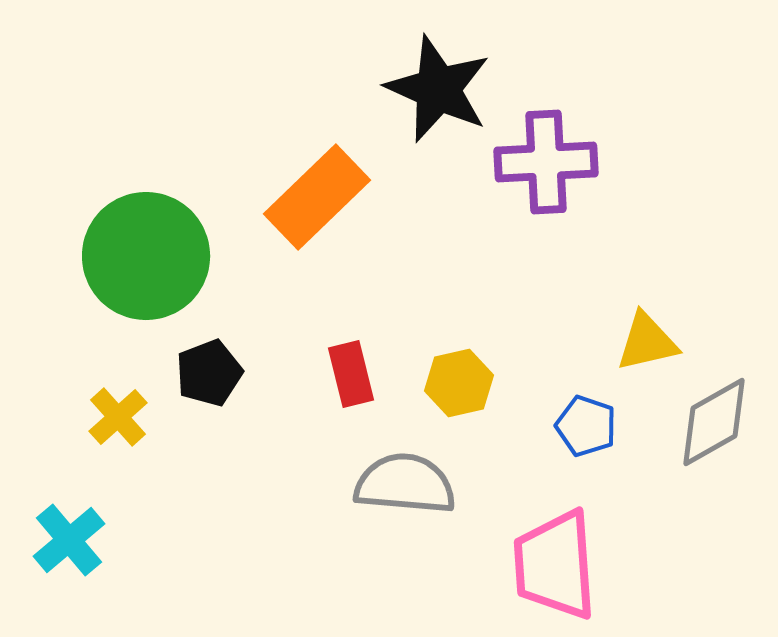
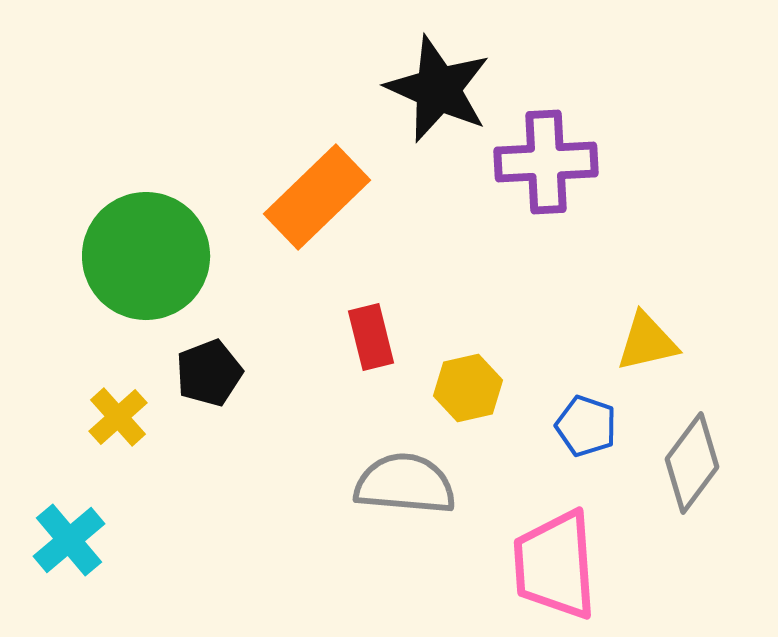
red rectangle: moved 20 px right, 37 px up
yellow hexagon: moved 9 px right, 5 px down
gray diamond: moved 22 px left, 41 px down; rotated 24 degrees counterclockwise
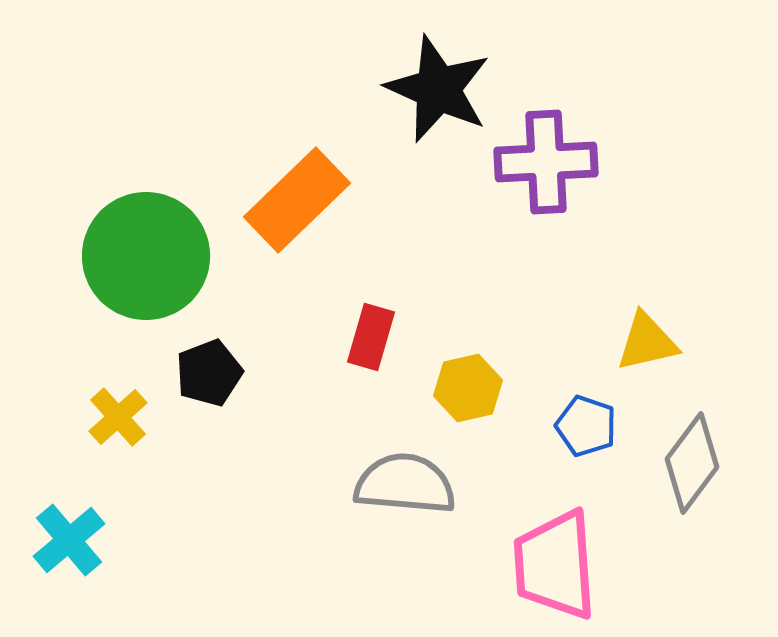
orange rectangle: moved 20 px left, 3 px down
red rectangle: rotated 30 degrees clockwise
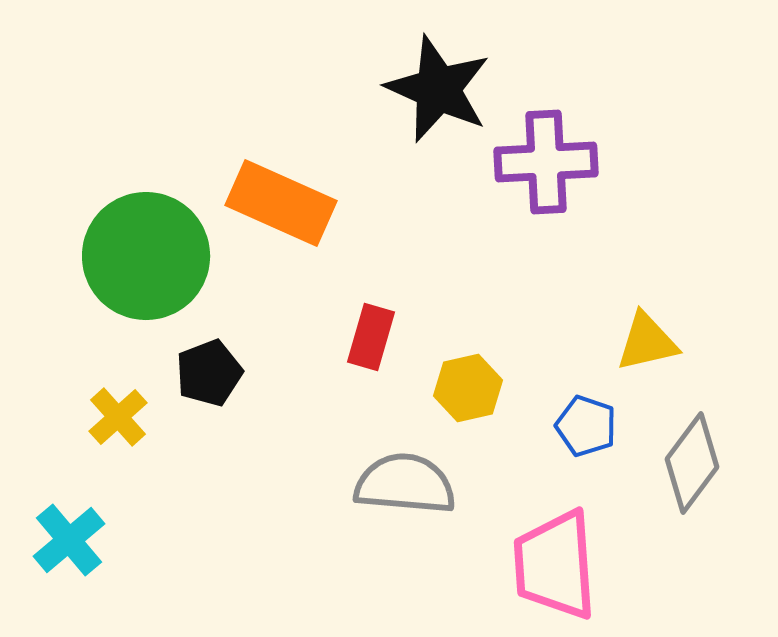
orange rectangle: moved 16 px left, 3 px down; rotated 68 degrees clockwise
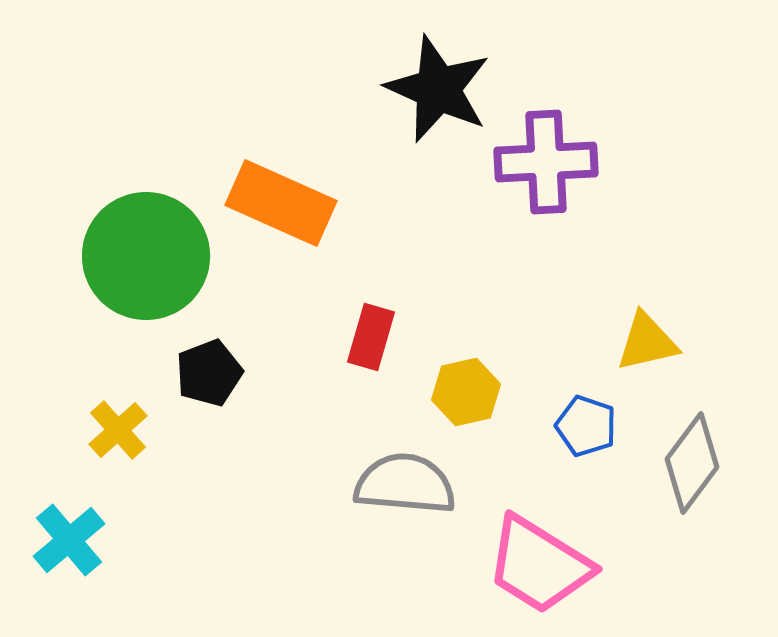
yellow hexagon: moved 2 px left, 4 px down
yellow cross: moved 13 px down
pink trapezoid: moved 16 px left; rotated 54 degrees counterclockwise
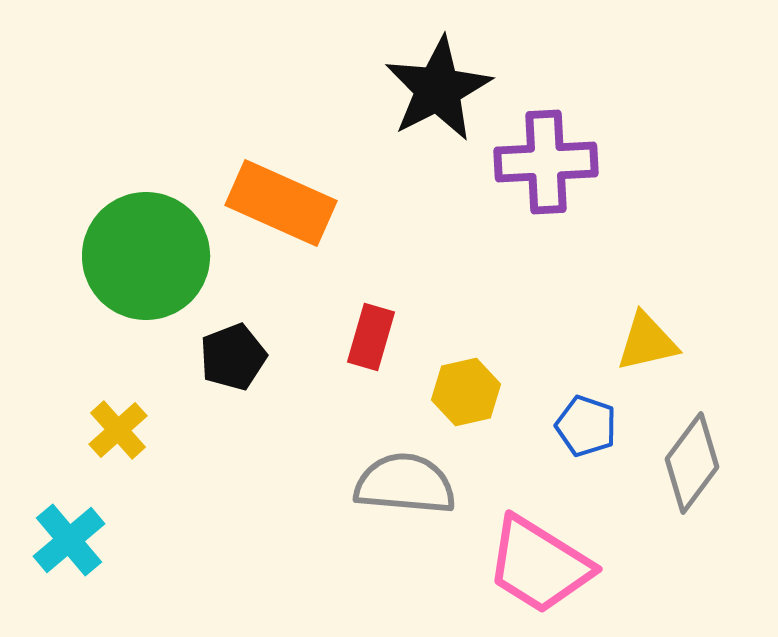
black star: rotated 21 degrees clockwise
black pentagon: moved 24 px right, 16 px up
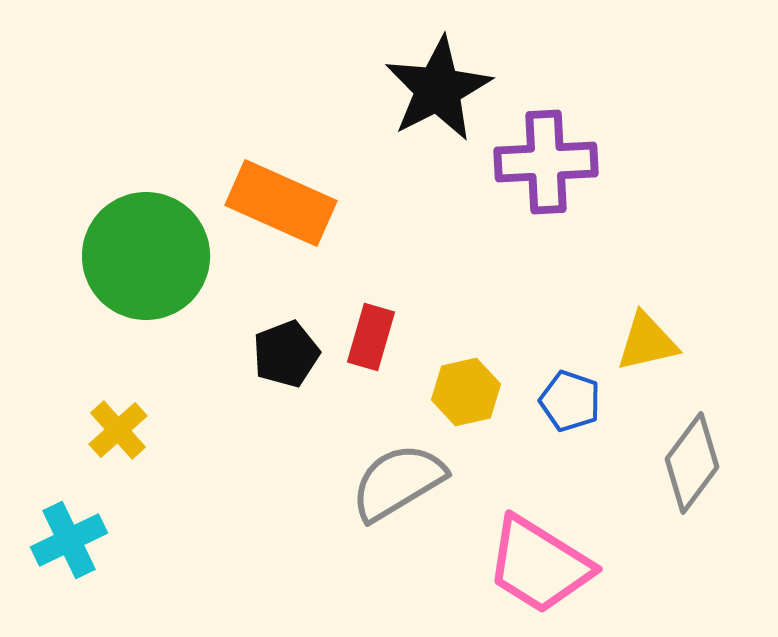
black pentagon: moved 53 px right, 3 px up
blue pentagon: moved 16 px left, 25 px up
gray semicircle: moved 7 px left, 2 px up; rotated 36 degrees counterclockwise
cyan cross: rotated 14 degrees clockwise
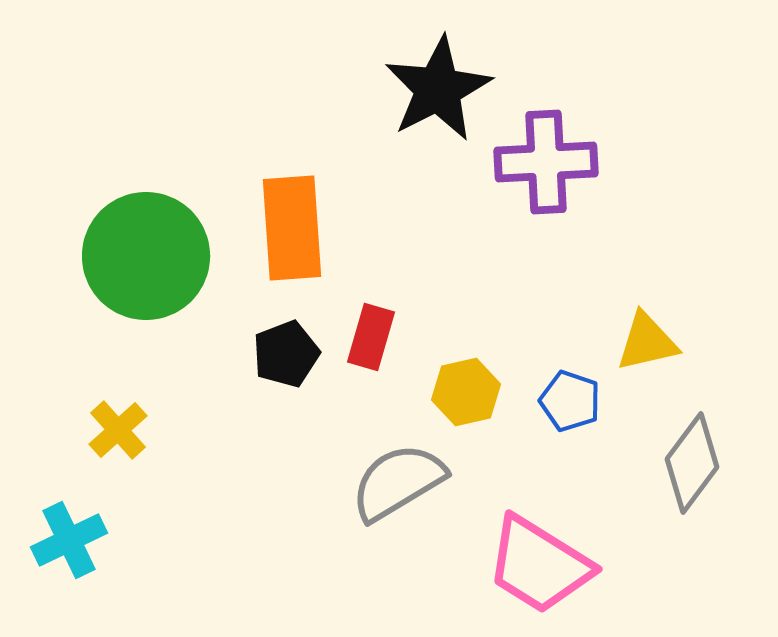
orange rectangle: moved 11 px right, 25 px down; rotated 62 degrees clockwise
